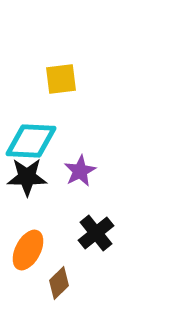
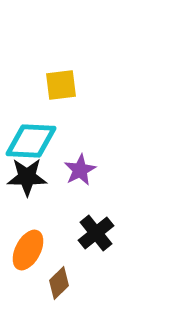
yellow square: moved 6 px down
purple star: moved 1 px up
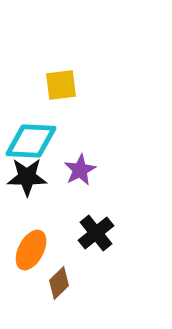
orange ellipse: moved 3 px right
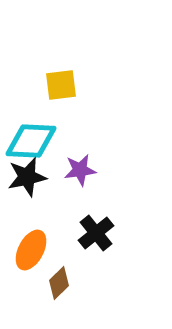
purple star: rotated 20 degrees clockwise
black star: rotated 12 degrees counterclockwise
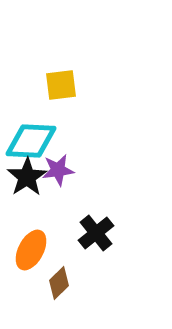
purple star: moved 22 px left
black star: rotated 21 degrees counterclockwise
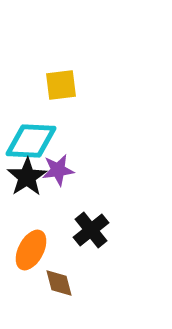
black cross: moved 5 px left, 3 px up
brown diamond: rotated 60 degrees counterclockwise
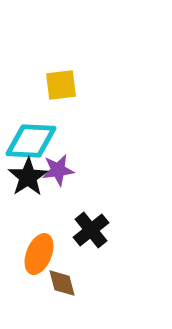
black star: moved 1 px right
orange ellipse: moved 8 px right, 4 px down; rotated 6 degrees counterclockwise
brown diamond: moved 3 px right
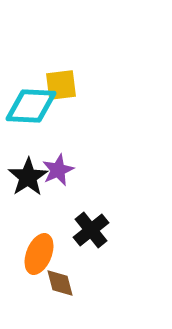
cyan diamond: moved 35 px up
purple star: rotated 16 degrees counterclockwise
brown diamond: moved 2 px left
